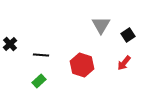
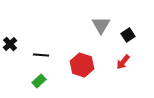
red arrow: moved 1 px left, 1 px up
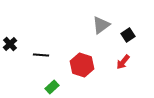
gray triangle: rotated 24 degrees clockwise
green rectangle: moved 13 px right, 6 px down
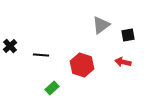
black square: rotated 24 degrees clockwise
black cross: moved 2 px down
red arrow: rotated 63 degrees clockwise
green rectangle: moved 1 px down
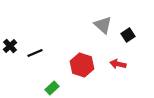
gray triangle: moved 2 px right; rotated 42 degrees counterclockwise
black square: rotated 24 degrees counterclockwise
black line: moved 6 px left, 2 px up; rotated 28 degrees counterclockwise
red arrow: moved 5 px left, 2 px down
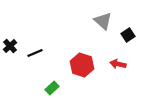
gray triangle: moved 4 px up
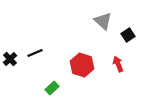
black cross: moved 13 px down
red arrow: rotated 56 degrees clockwise
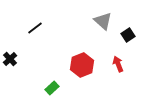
black line: moved 25 px up; rotated 14 degrees counterclockwise
red hexagon: rotated 20 degrees clockwise
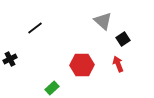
black square: moved 5 px left, 4 px down
black cross: rotated 16 degrees clockwise
red hexagon: rotated 20 degrees clockwise
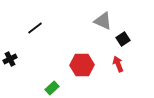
gray triangle: rotated 18 degrees counterclockwise
